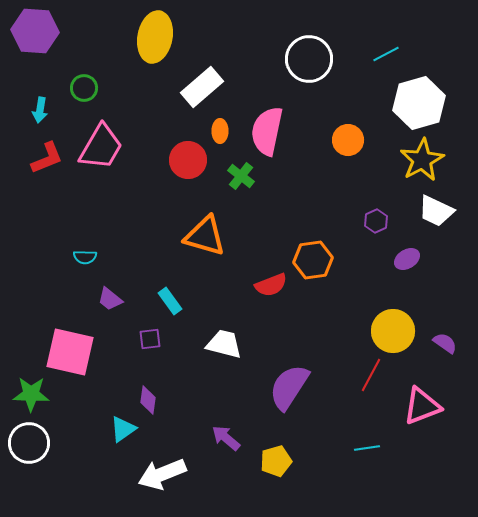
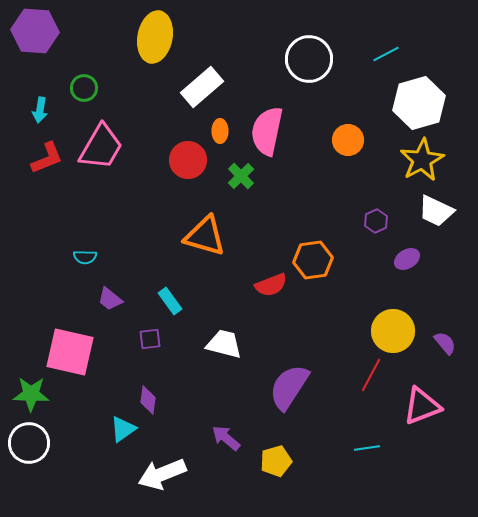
green cross at (241, 176): rotated 8 degrees clockwise
purple semicircle at (445, 343): rotated 15 degrees clockwise
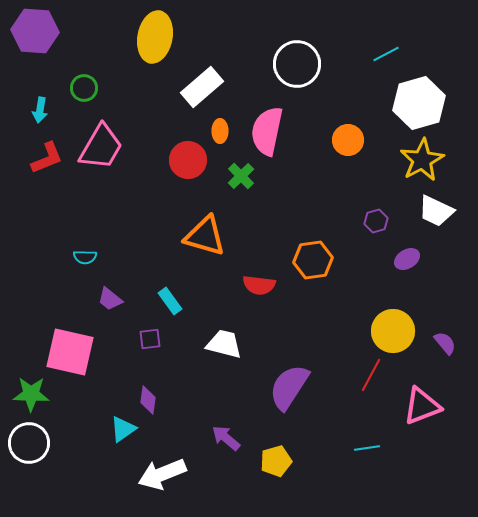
white circle at (309, 59): moved 12 px left, 5 px down
purple hexagon at (376, 221): rotated 10 degrees clockwise
red semicircle at (271, 285): moved 12 px left; rotated 28 degrees clockwise
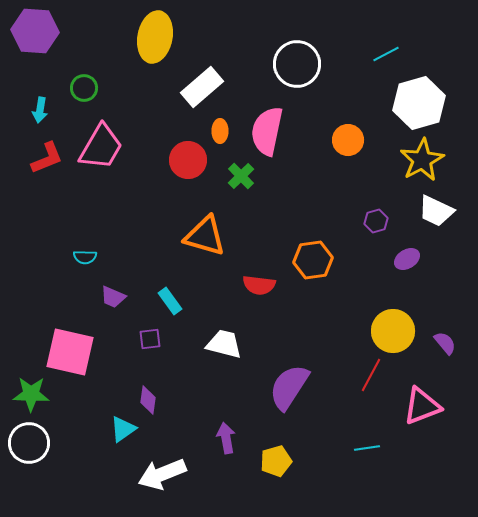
purple trapezoid at (110, 299): moved 3 px right, 2 px up; rotated 16 degrees counterclockwise
purple arrow at (226, 438): rotated 40 degrees clockwise
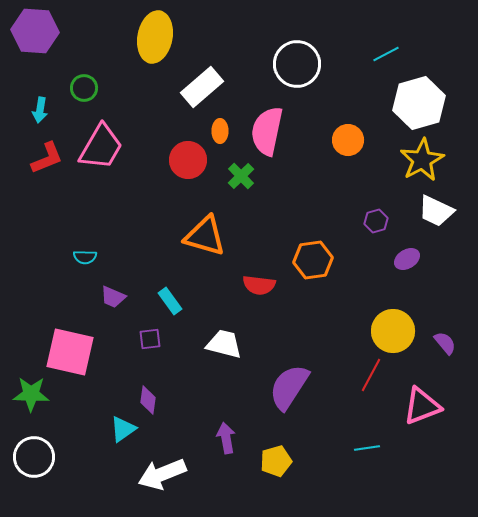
white circle at (29, 443): moved 5 px right, 14 px down
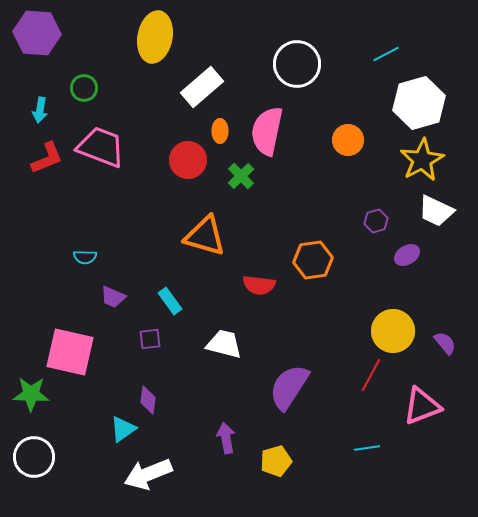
purple hexagon at (35, 31): moved 2 px right, 2 px down
pink trapezoid at (101, 147): rotated 99 degrees counterclockwise
purple ellipse at (407, 259): moved 4 px up
white arrow at (162, 474): moved 14 px left
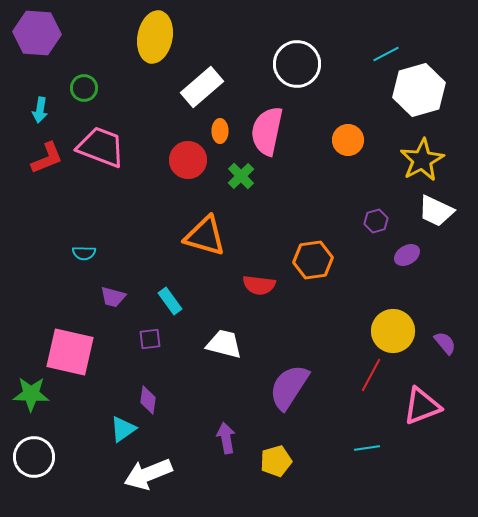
white hexagon at (419, 103): moved 13 px up
cyan semicircle at (85, 257): moved 1 px left, 4 px up
purple trapezoid at (113, 297): rotated 8 degrees counterclockwise
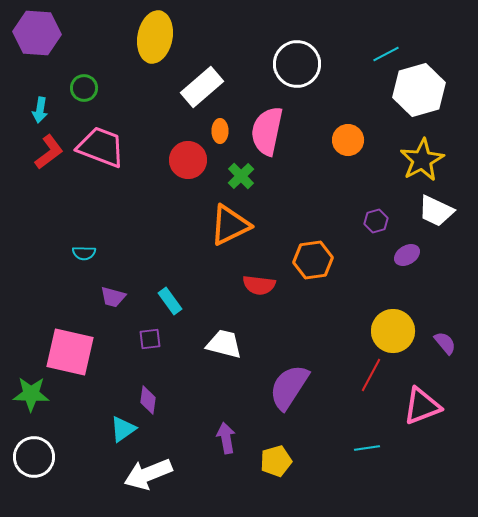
red L-shape at (47, 158): moved 2 px right, 6 px up; rotated 15 degrees counterclockwise
orange triangle at (205, 236): moved 25 px right, 11 px up; rotated 42 degrees counterclockwise
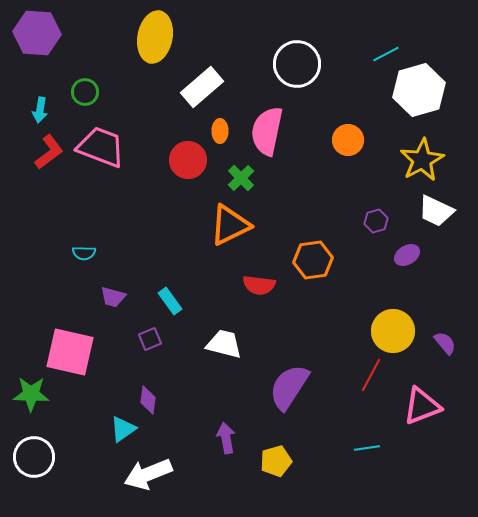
green circle at (84, 88): moved 1 px right, 4 px down
green cross at (241, 176): moved 2 px down
purple square at (150, 339): rotated 15 degrees counterclockwise
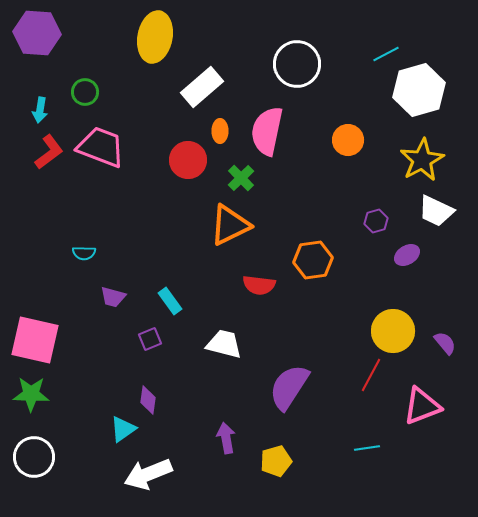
pink square at (70, 352): moved 35 px left, 12 px up
